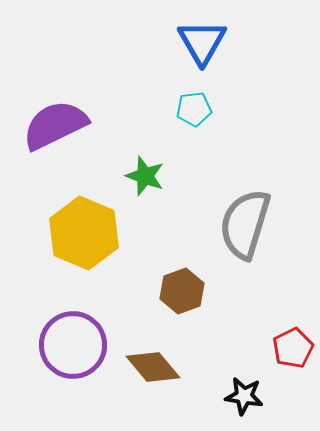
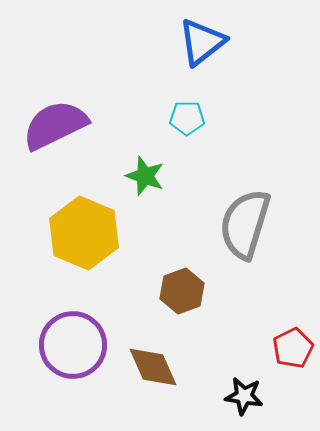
blue triangle: rotated 22 degrees clockwise
cyan pentagon: moved 7 px left, 9 px down; rotated 8 degrees clockwise
brown diamond: rotated 16 degrees clockwise
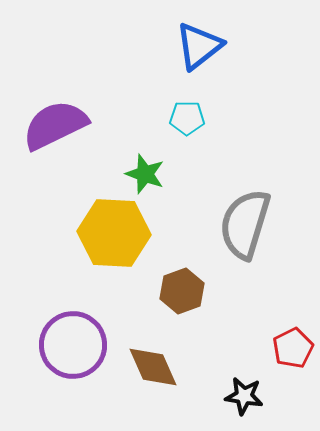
blue triangle: moved 3 px left, 4 px down
green star: moved 2 px up
yellow hexagon: moved 30 px right; rotated 20 degrees counterclockwise
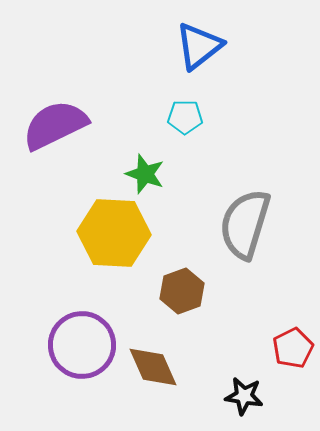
cyan pentagon: moved 2 px left, 1 px up
purple circle: moved 9 px right
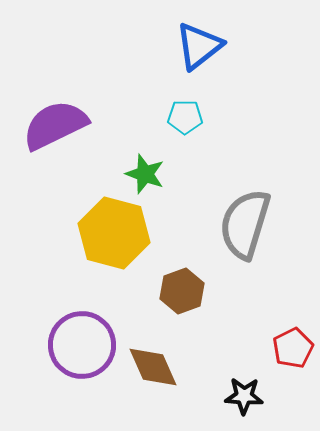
yellow hexagon: rotated 12 degrees clockwise
black star: rotated 6 degrees counterclockwise
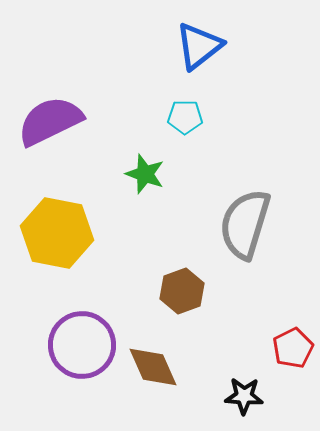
purple semicircle: moved 5 px left, 4 px up
yellow hexagon: moved 57 px left; rotated 4 degrees counterclockwise
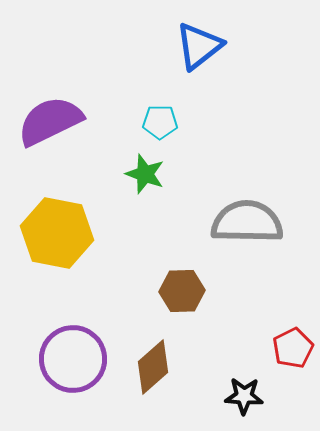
cyan pentagon: moved 25 px left, 5 px down
gray semicircle: moved 2 px right, 2 px up; rotated 74 degrees clockwise
brown hexagon: rotated 18 degrees clockwise
purple circle: moved 9 px left, 14 px down
brown diamond: rotated 72 degrees clockwise
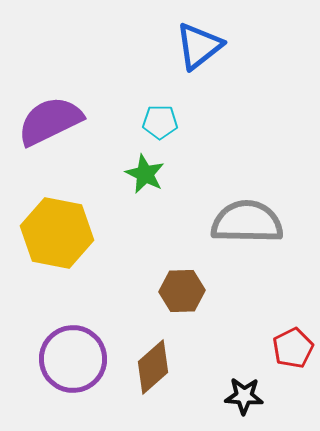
green star: rotated 6 degrees clockwise
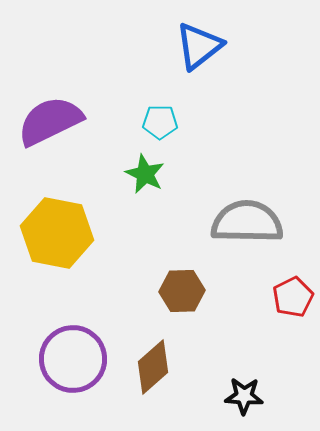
red pentagon: moved 51 px up
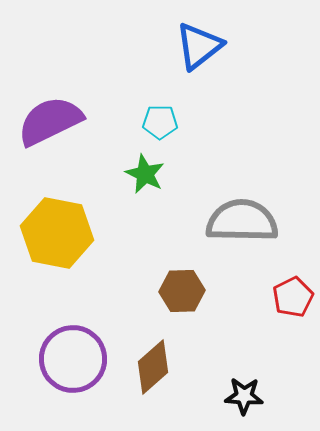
gray semicircle: moved 5 px left, 1 px up
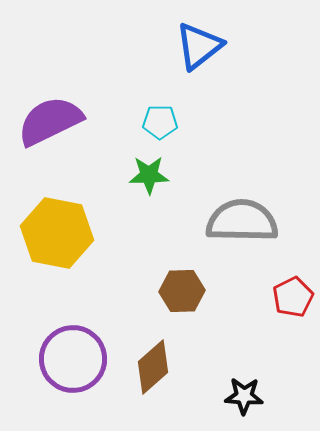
green star: moved 4 px right, 1 px down; rotated 27 degrees counterclockwise
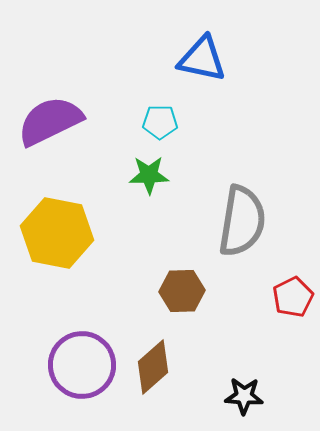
blue triangle: moved 3 px right, 13 px down; rotated 50 degrees clockwise
gray semicircle: rotated 98 degrees clockwise
purple circle: moved 9 px right, 6 px down
